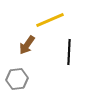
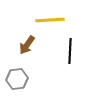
yellow line: rotated 20 degrees clockwise
black line: moved 1 px right, 1 px up
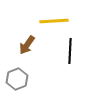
yellow line: moved 4 px right, 1 px down
gray hexagon: rotated 15 degrees counterclockwise
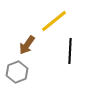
yellow line: rotated 36 degrees counterclockwise
gray hexagon: moved 7 px up
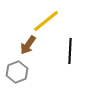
yellow line: moved 8 px left
brown arrow: moved 1 px right
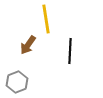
yellow line: moved 2 px up; rotated 60 degrees counterclockwise
gray hexagon: moved 10 px down
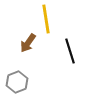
brown arrow: moved 2 px up
black line: rotated 20 degrees counterclockwise
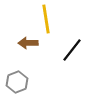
brown arrow: rotated 54 degrees clockwise
black line: moved 2 px right, 1 px up; rotated 55 degrees clockwise
